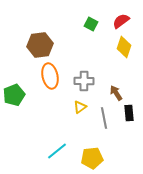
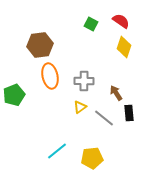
red semicircle: rotated 72 degrees clockwise
gray line: rotated 40 degrees counterclockwise
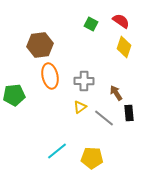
green pentagon: rotated 15 degrees clockwise
yellow pentagon: rotated 10 degrees clockwise
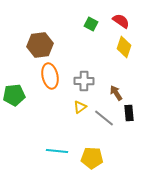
cyan line: rotated 45 degrees clockwise
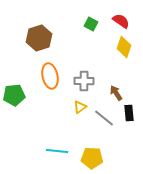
brown hexagon: moved 1 px left, 7 px up; rotated 10 degrees counterclockwise
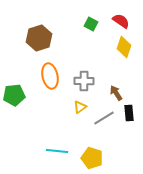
gray line: rotated 70 degrees counterclockwise
yellow pentagon: rotated 15 degrees clockwise
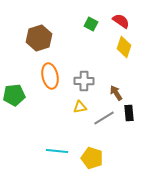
yellow triangle: rotated 24 degrees clockwise
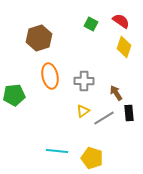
yellow triangle: moved 3 px right, 4 px down; rotated 24 degrees counterclockwise
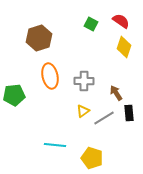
cyan line: moved 2 px left, 6 px up
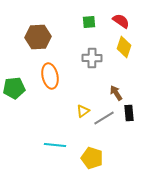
green square: moved 2 px left, 2 px up; rotated 32 degrees counterclockwise
brown hexagon: moved 1 px left, 1 px up; rotated 15 degrees clockwise
gray cross: moved 8 px right, 23 px up
green pentagon: moved 7 px up
